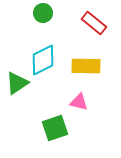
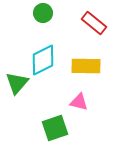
green triangle: rotated 15 degrees counterclockwise
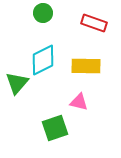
red rectangle: rotated 20 degrees counterclockwise
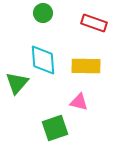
cyan diamond: rotated 68 degrees counterclockwise
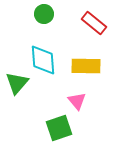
green circle: moved 1 px right, 1 px down
red rectangle: rotated 20 degrees clockwise
pink triangle: moved 2 px left, 1 px up; rotated 36 degrees clockwise
green square: moved 4 px right
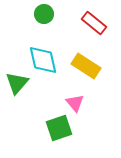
cyan diamond: rotated 8 degrees counterclockwise
yellow rectangle: rotated 32 degrees clockwise
pink triangle: moved 2 px left, 2 px down
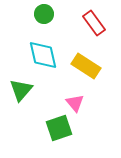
red rectangle: rotated 15 degrees clockwise
cyan diamond: moved 5 px up
green triangle: moved 4 px right, 7 px down
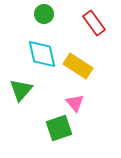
cyan diamond: moved 1 px left, 1 px up
yellow rectangle: moved 8 px left
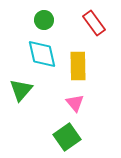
green circle: moved 6 px down
yellow rectangle: rotated 56 degrees clockwise
green square: moved 8 px right, 9 px down; rotated 16 degrees counterclockwise
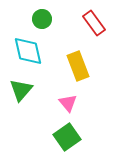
green circle: moved 2 px left, 1 px up
cyan diamond: moved 14 px left, 3 px up
yellow rectangle: rotated 20 degrees counterclockwise
pink triangle: moved 7 px left
